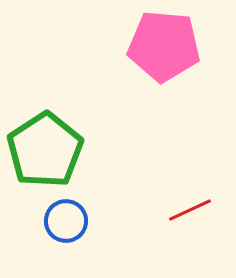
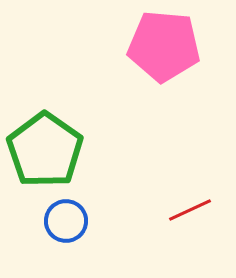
green pentagon: rotated 4 degrees counterclockwise
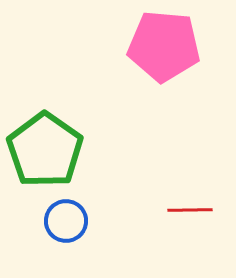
red line: rotated 24 degrees clockwise
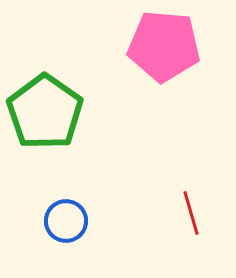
green pentagon: moved 38 px up
red line: moved 1 px right, 3 px down; rotated 75 degrees clockwise
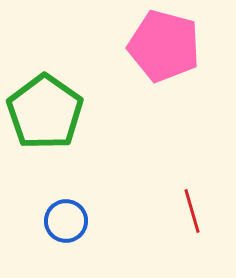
pink pentagon: rotated 10 degrees clockwise
red line: moved 1 px right, 2 px up
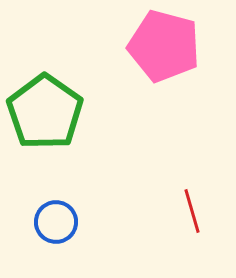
blue circle: moved 10 px left, 1 px down
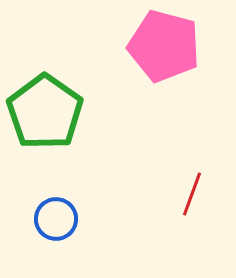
red line: moved 17 px up; rotated 36 degrees clockwise
blue circle: moved 3 px up
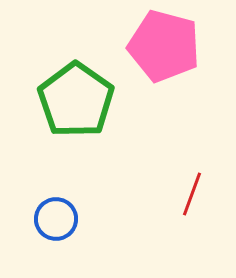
green pentagon: moved 31 px right, 12 px up
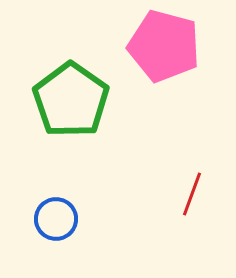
green pentagon: moved 5 px left
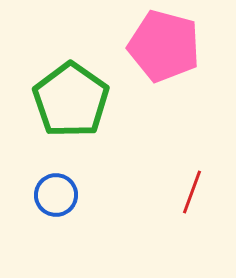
red line: moved 2 px up
blue circle: moved 24 px up
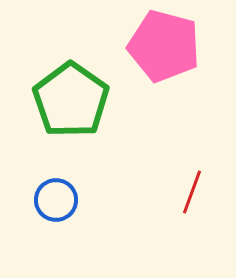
blue circle: moved 5 px down
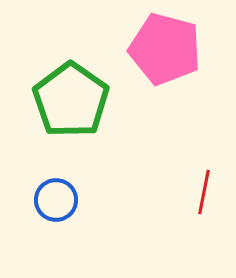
pink pentagon: moved 1 px right, 3 px down
red line: moved 12 px right; rotated 9 degrees counterclockwise
